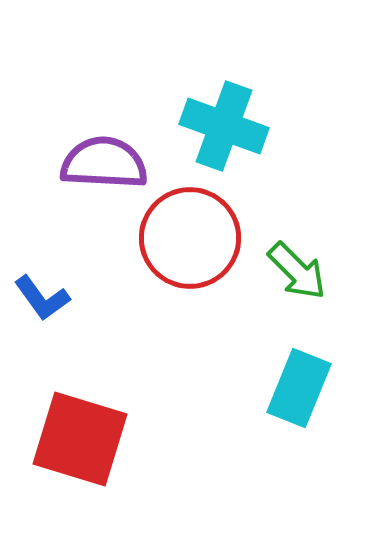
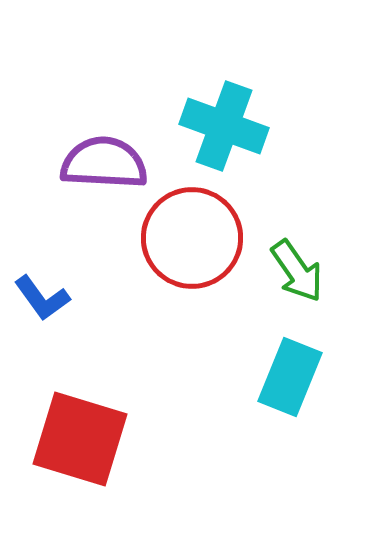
red circle: moved 2 px right
green arrow: rotated 10 degrees clockwise
cyan rectangle: moved 9 px left, 11 px up
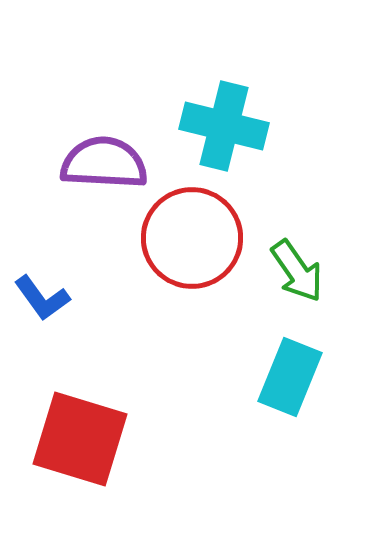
cyan cross: rotated 6 degrees counterclockwise
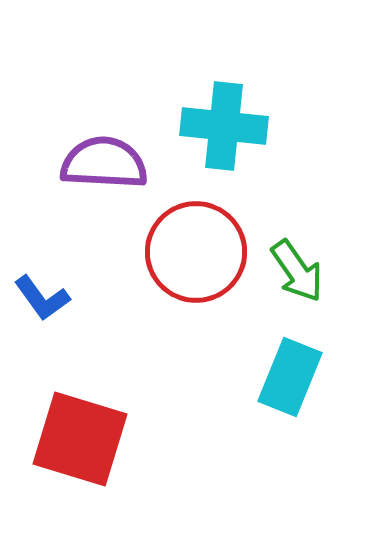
cyan cross: rotated 8 degrees counterclockwise
red circle: moved 4 px right, 14 px down
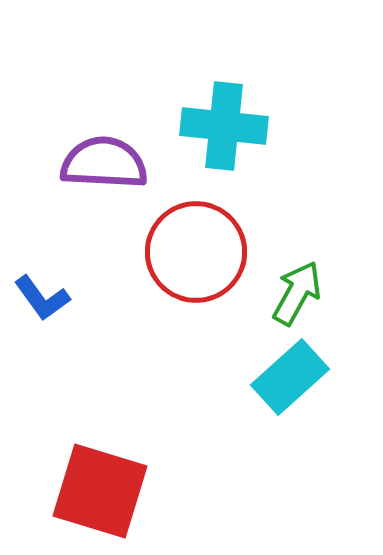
green arrow: moved 22 px down; rotated 116 degrees counterclockwise
cyan rectangle: rotated 26 degrees clockwise
red square: moved 20 px right, 52 px down
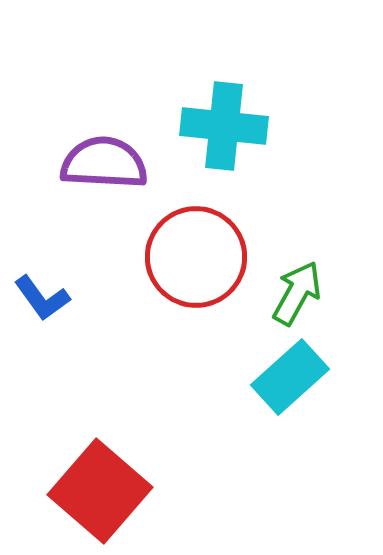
red circle: moved 5 px down
red square: rotated 24 degrees clockwise
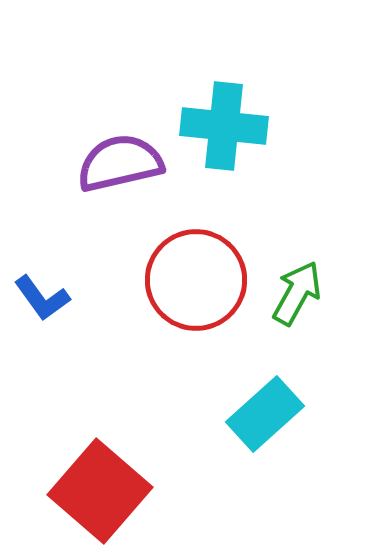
purple semicircle: moved 16 px right; rotated 16 degrees counterclockwise
red circle: moved 23 px down
cyan rectangle: moved 25 px left, 37 px down
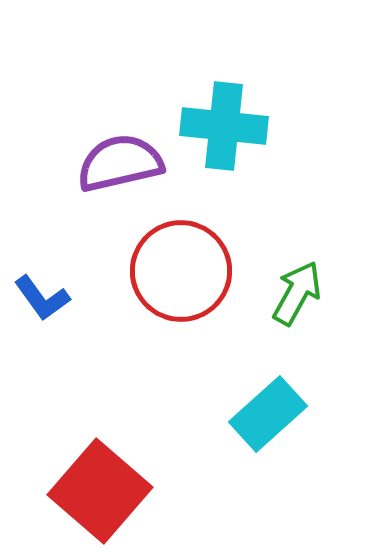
red circle: moved 15 px left, 9 px up
cyan rectangle: moved 3 px right
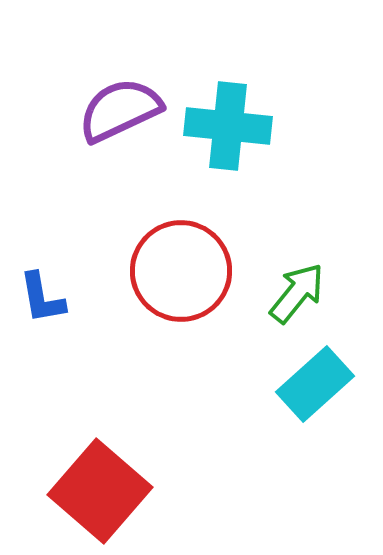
cyan cross: moved 4 px right
purple semicircle: moved 53 px up; rotated 12 degrees counterclockwise
green arrow: rotated 10 degrees clockwise
blue L-shape: rotated 26 degrees clockwise
cyan rectangle: moved 47 px right, 30 px up
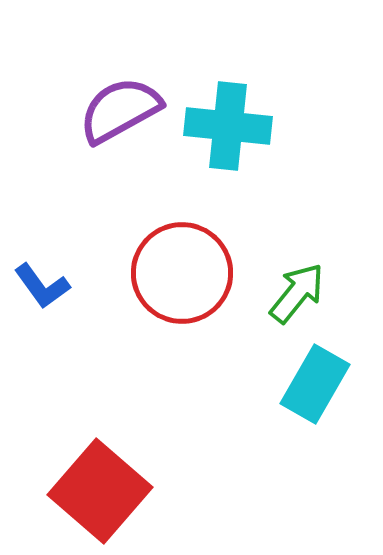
purple semicircle: rotated 4 degrees counterclockwise
red circle: moved 1 px right, 2 px down
blue L-shape: moved 12 px up; rotated 26 degrees counterclockwise
cyan rectangle: rotated 18 degrees counterclockwise
